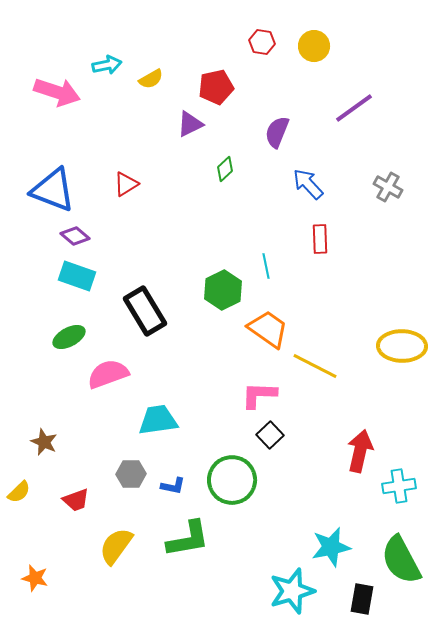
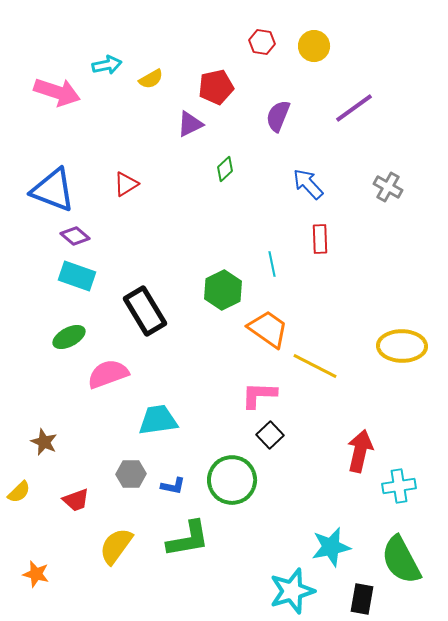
purple semicircle at (277, 132): moved 1 px right, 16 px up
cyan line at (266, 266): moved 6 px right, 2 px up
orange star at (35, 578): moved 1 px right, 4 px up
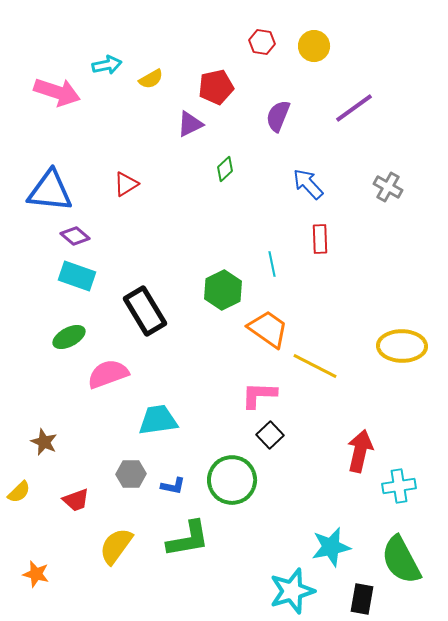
blue triangle at (53, 190): moved 3 px left, 1 px down; rotated 15 degrees counterclockwise
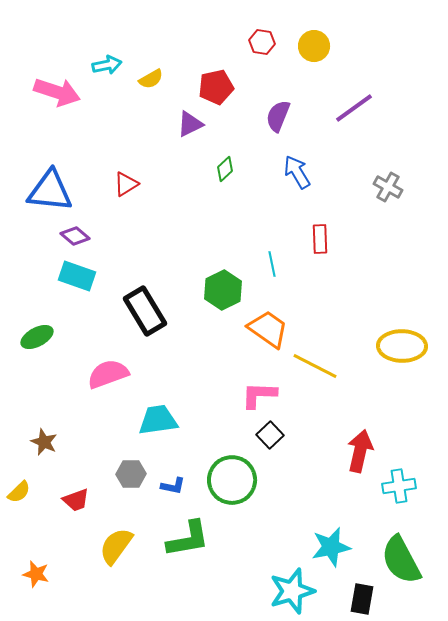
blue arrow at (308, 184): moved 11 px left, 12 px up; rotated 12 degrees clockwise
green ellipse at (69, 337): moved 32 px left
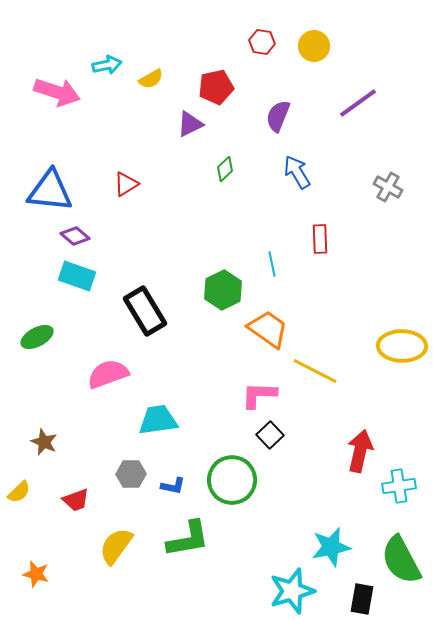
purple line at (354, 108): moved 4 px right, 5 px up
yellow line at (315, 366): moved 5 px down
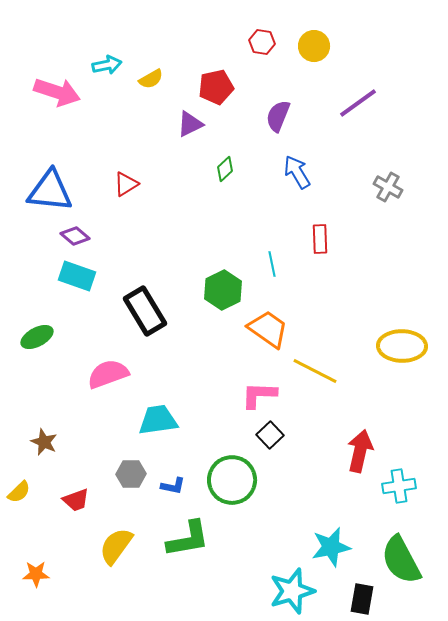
orange star at (36, 574): rotated 16 degrees counterclockwise
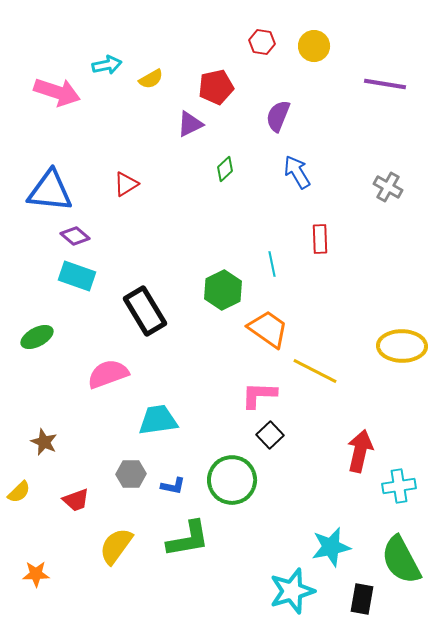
purple line at (358, 103): moved 27 px right, 19 px up; rotated 45 degrees clockwise
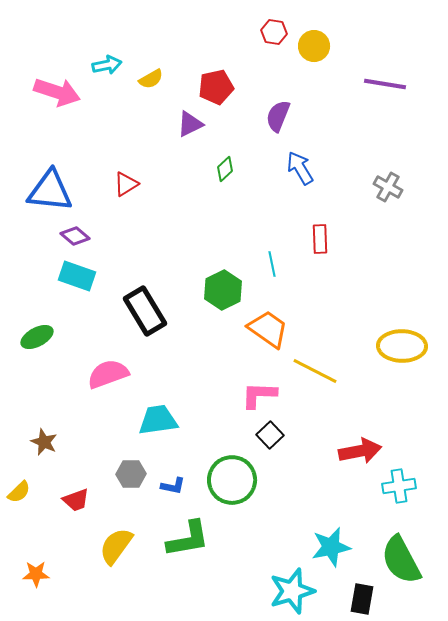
red hexagon at (262, 42): moved 12 px right, 10 px up
blue arrow at (297, 172): moved 3 px right, 4 px up
red arrow at (360, 451): rotated 66 degrees clockwise
